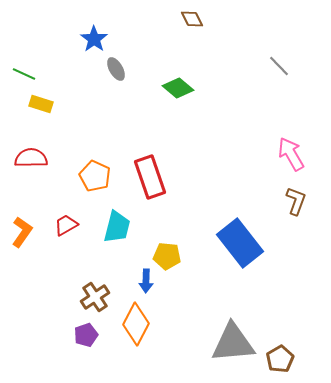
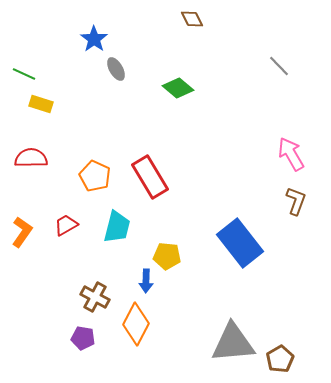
red rectangle: rotated 12 degrees counterclockwise
brown cross: rotated 28 degrees counterclockwise
purple pentagon: moved 3 px left, 3 px down; rotated 30 degrees clockwise
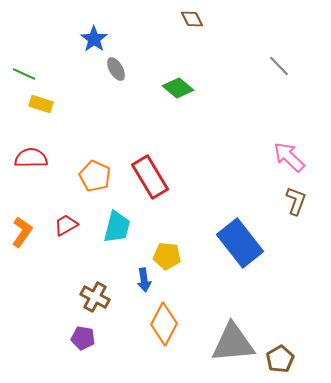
pink arrow: moved 2 px left, 3 px down; rotated 16 degrees counterclockwise
blue arrow: moved 2 px left, 1 px up; rotated 10 degrees counterclockwise
orange diamond: moved 28 px right
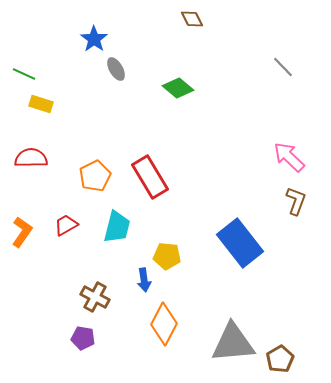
gray line: moved 4 px right, 1 px down
orange pentagon: rotated 20 degrees clockwise
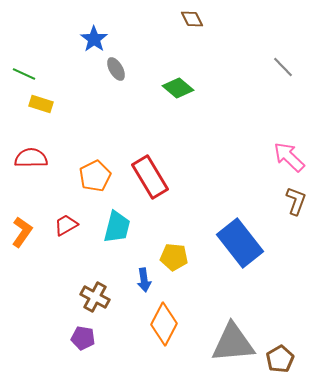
yellow pentagon: moved 7 px right, 1 px down
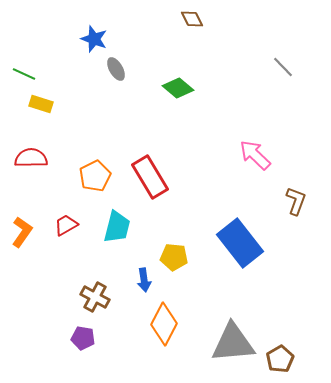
blue star: rotated 16 degrees counterclockwise
pink arrow: moved 34 px left, 2 px up
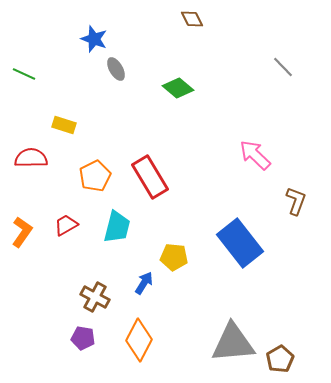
yellow rectangle: moved 23 px right, 21 px down
blue arrow: moved 3 px down; rotated 140 degrees counterclockwise
orange diamond: moved 25 px left, 16 px down
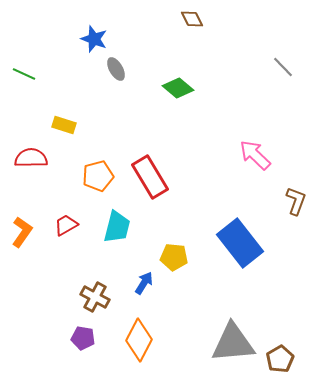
orange pentagon: moved 3 px right; rotated 12 degrees clockwise
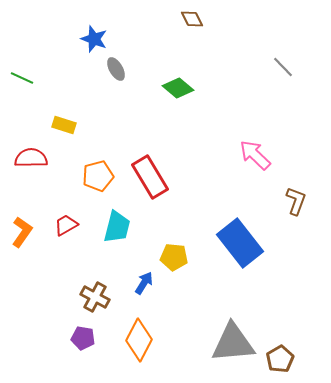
green line: moved 2 px left, 4 px down
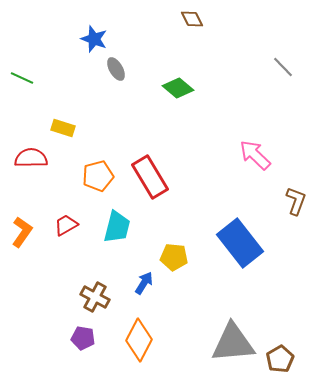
yellow rectangle: moved 1 px left, 3 px down
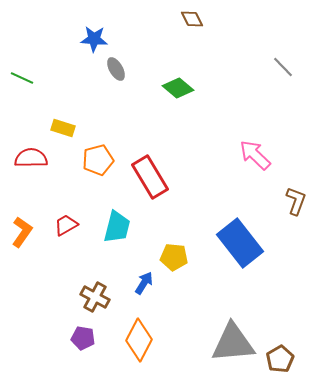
blue star: rotated 16 degrees counterclockwise
orange pentagon: moved 16 px up
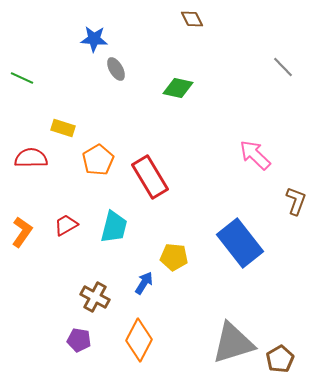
green diamond: rotated 28 degrees counterclockwise
orange pentagon: rotated 16 degrees counterclockwise
cyan trapezoid: moved 3 px left
purple pentagon: moved 4 px left, 2 px down
gray triangle: rotated 12 degrees counterclockwise
